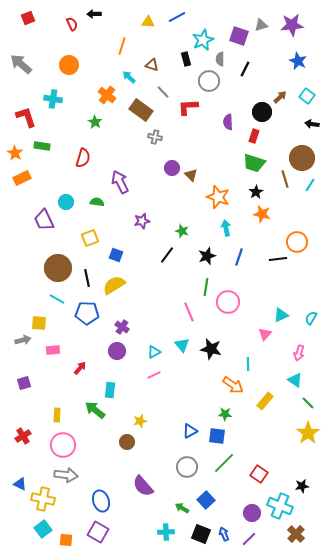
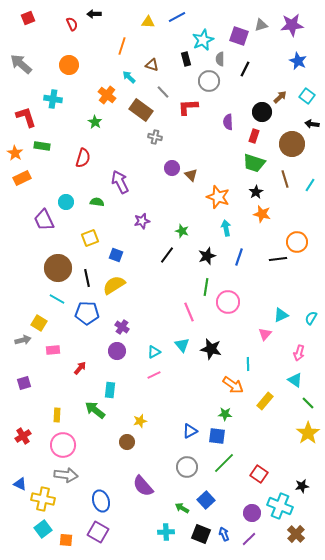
brown circle at (302, 158): moved 10 px left, 14 px up
yellow square at (39, 323): rotated 28 degrees clockwise
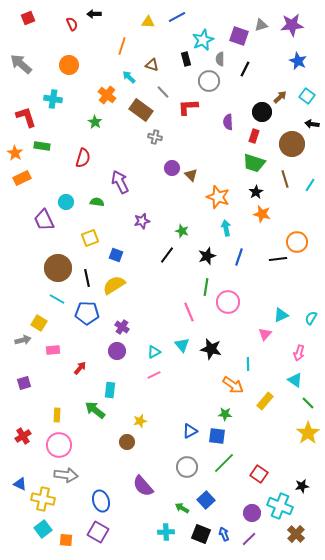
pink circle at (63, 445): moved 4 px left
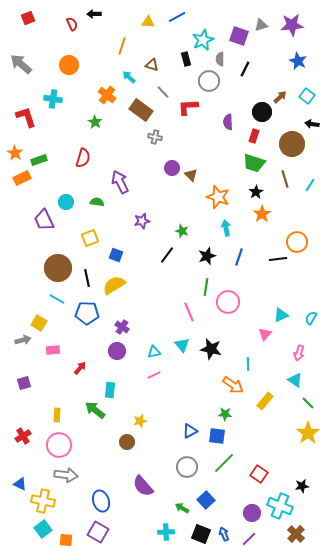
green rectangle at (42, 146): moved 3 px left, 14 px down; rotated 28 degrees counterclockwise
orange star at (262, 214): rotated 24 degrees clockwise
cyan triangle at (154, 352): rotated 16 degrees clockwise
yellow cross at (43, 499): moved 2 px down
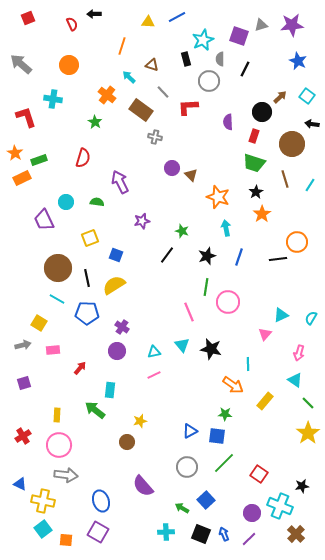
gray arrow at (23, 340): moved 5 px down
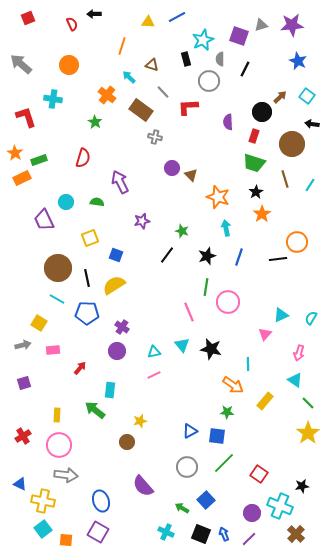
green star at (225, 414): moved 2 px right, 2 px up
cyan cross at (166, 532): rotated 28 degrees clockwise
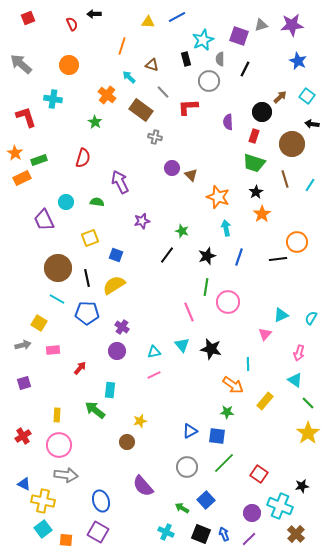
blue triangle at (20, 484): moved 4 px right
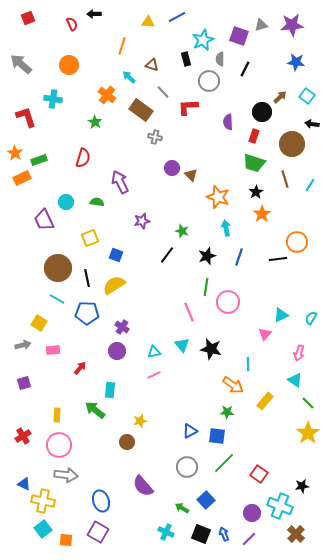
blue star at (298, 61): moved 2 px left, 1 px down; rotated 18 degrees counterclockwise
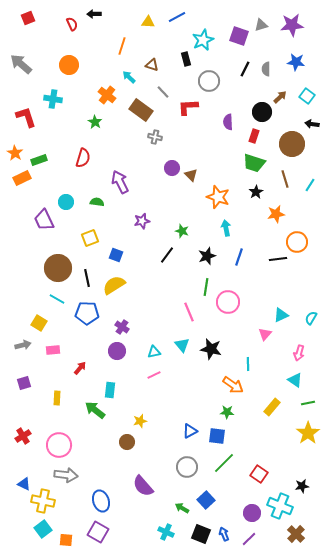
gray semicircle at (220, 59): moved 46 px right, 10 px down
orange star at (262, 214): moved 14 px right; rotated 24 degrees clockwise
yellow rectangle at (265, 401): moved 7 px right, 6 px down
green line at (308, 403): rotated 56 degrees counterclockwise
yellow rectangle at (57, 415): moved 17 px up
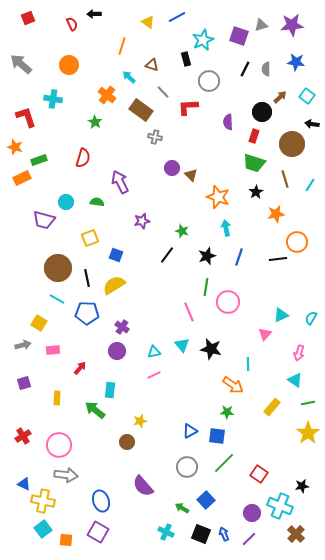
yellow triangle at (148, 22): rotated 32 degrees clockwise
orange star at (15, 153): moved 6 px up; rotated 14 degrees counterclockwise
purple trapezoid at (44, 220): rotated 50 degrees counterclockwise
